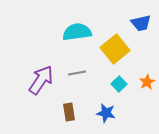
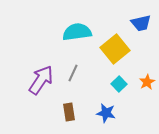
gray line: moved 4 px left; rotated 54 degrees counterclockwise
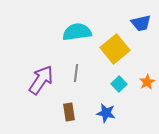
gray line: moved 3 px right; rotated 18 degrees counterclockwise
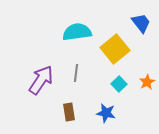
blue trapezoid: rotated 115 degrees counterclockwise
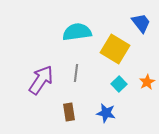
yellow square: rotated 20 degrees counterclockwise
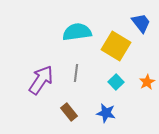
yellow square: moved 1 px right, 3 px up
cyan square: moved 3 px left, 2 px up
brown rectangle: rotated 30 degrees counterclockwise
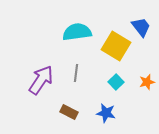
blue trapezoid: moved 4 px down
orange star: rotated 14 degrees clockwise
brown rectangle: rotated 24 degrees counterclockwise
